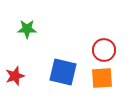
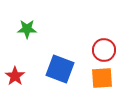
blue square: moved 3 px left, 3 px up; rotated 8 degrees clockwise
red star: rotated 18 degrees counterclockwise
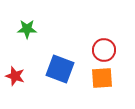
red star: rotated 18 degrees counterclockwise
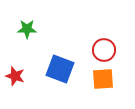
orange square: moved 1 px right, 1 px down
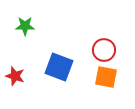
green star: moved 2 px left, 3 px up
blue square: moved 1 px left, 2 px up
orange square: moved 3 px right, 2 px up; rotated 15 degrees clockwise
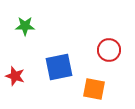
red circle: moved 5 px right
blue square: rotated 32 degrees counterclockwise
orange square: moved 12 px left, 12 px down
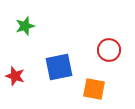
green star: rotated 18 degrees counterclockwise
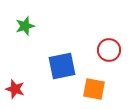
blue square: moved 3 px right, 1 px up
red star: moved 13 px down
